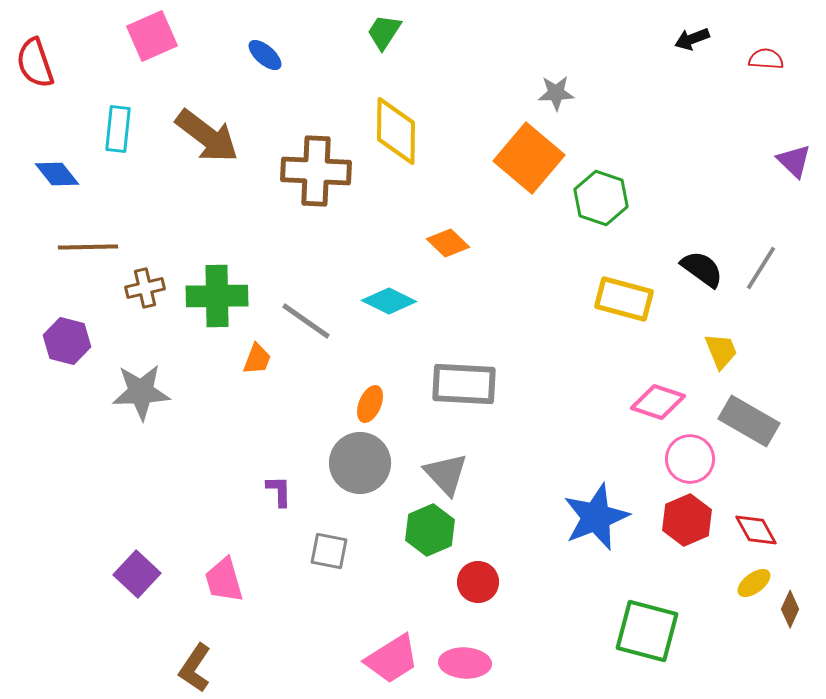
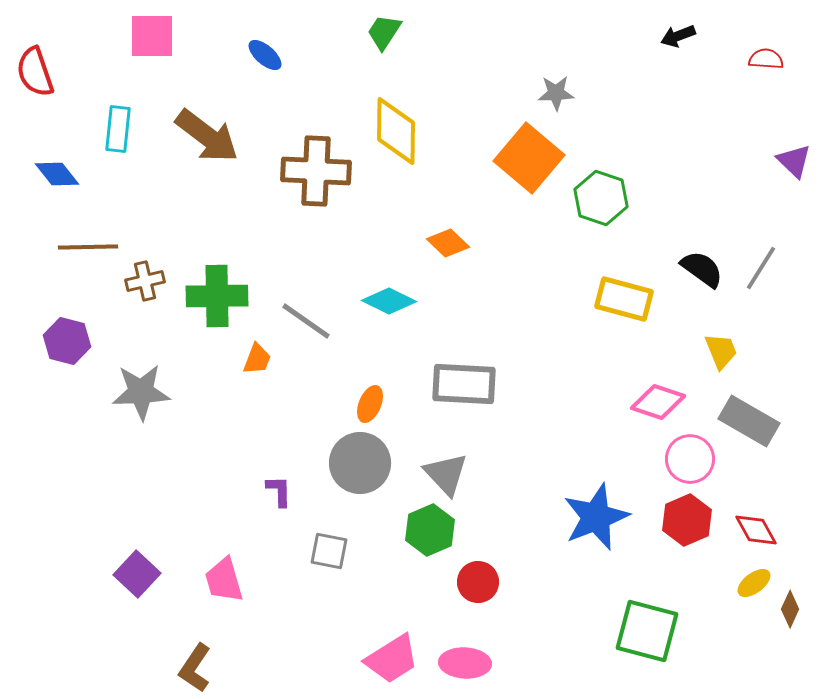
pink square at (152, 36): rotated 24 degrees clockwise
black arrow at (692, 39): moved 14 px left, 3 px up
red semicircle at (35, 63): moved 9 px down
brown cross at (145, 288): moved 7 px up
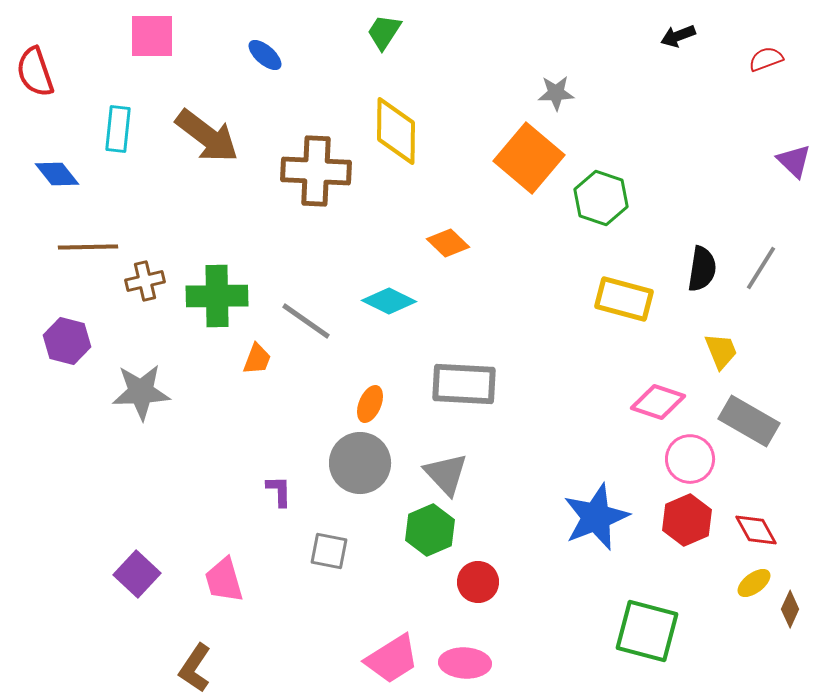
red semicircle at (766, 59): rotated 24 degrees counterclockwise
black semicircle at (702, 269): rotated 63 degrees clockwise
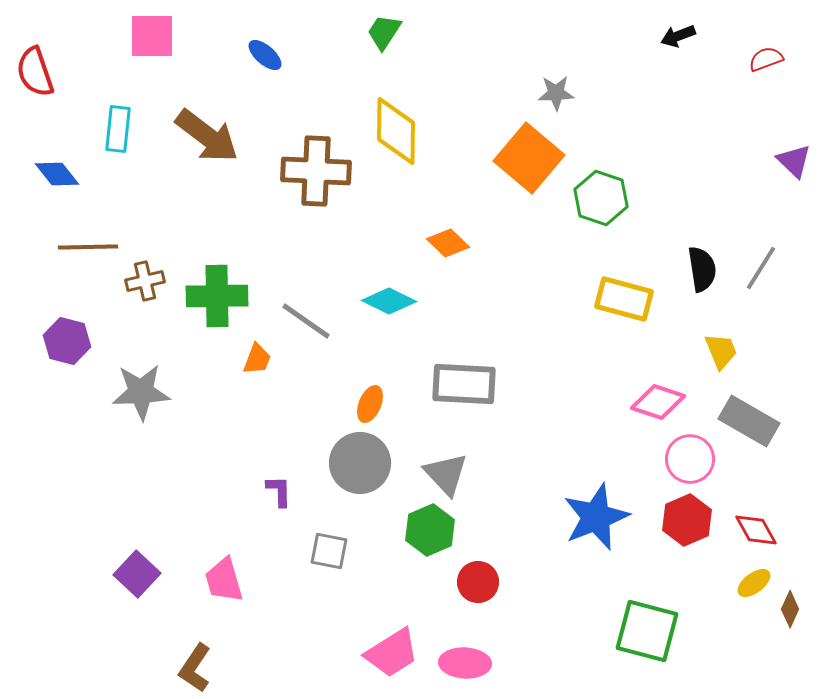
black semicircle at (702, 269): rotated 18 degrees counterclockwise
pink trapezoid at (392, 659): moved 6 px up
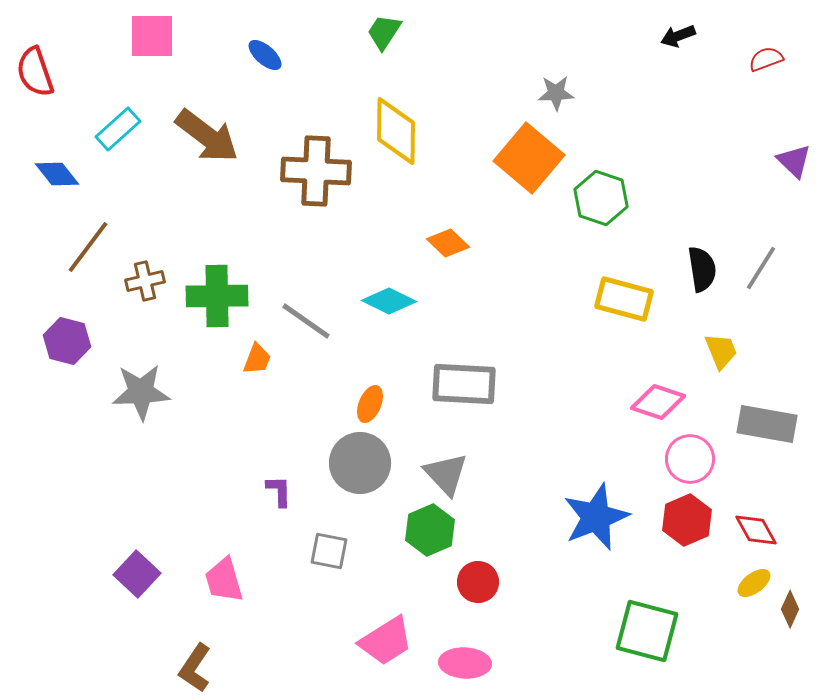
cyan rectangle at (118, 129): rotated 42 degrees clockwise
brown line at (88, 247): rotated 52 degrees counterclockwise
gray rectangle at (749, 421): moved 18 px right, 3 px down; rotated 20 degrees counterclockwise
pink trapezoid at (392, 653): moved 6 px left, 12 px up
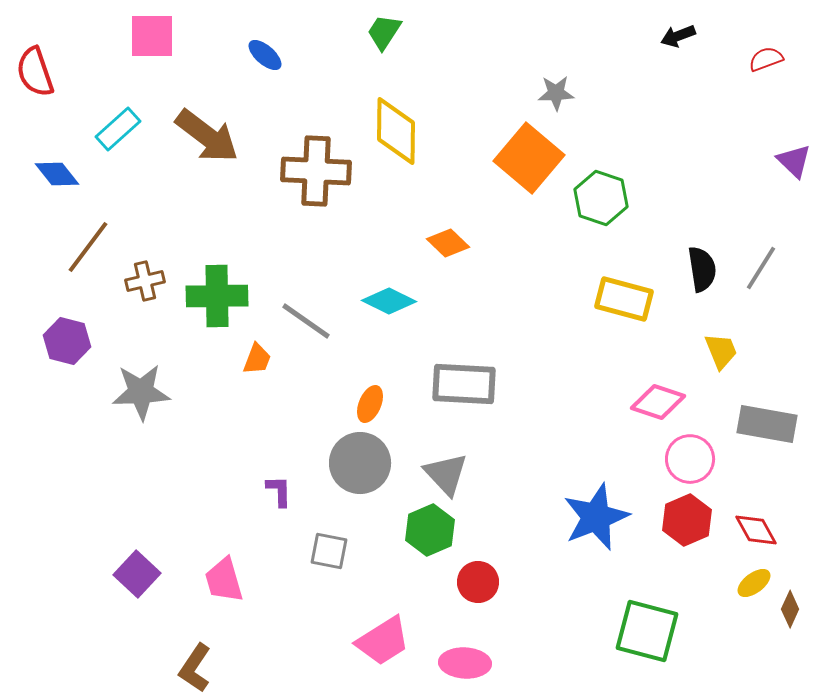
pink trapezoid at (386, 641): moved 3 px left
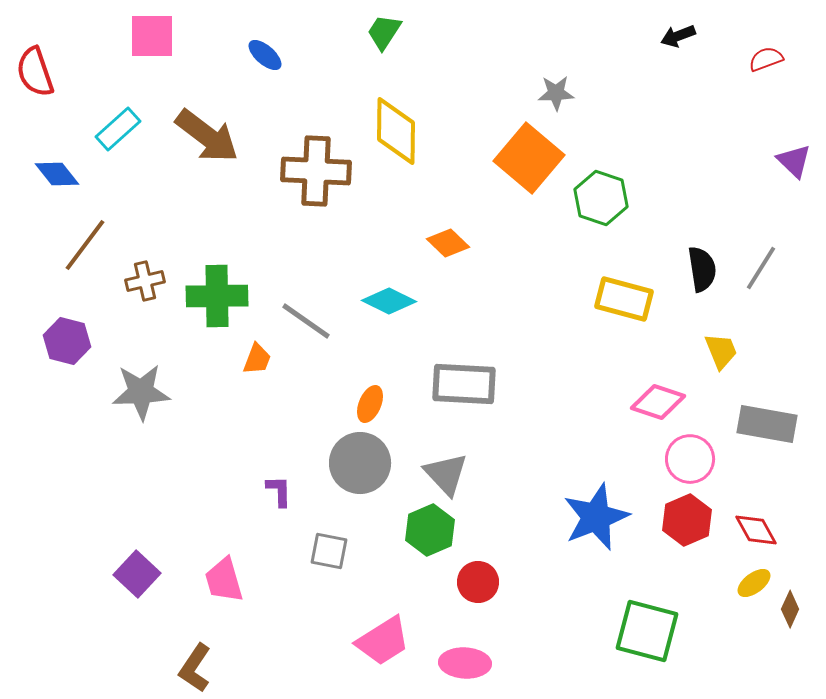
brown line at (88, 247): moved 3 px left, 2 px up
